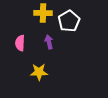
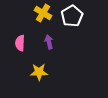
yellow cross: rotated 30 degrees clockwise
white pentagon: moved 3 px right, 5 px up
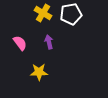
white pentagon: moved 1 px left, 2 px up; rotated 20 degrees clockwise
pink semicircle: rotated 140 degrees clockwise
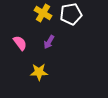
purple arrow: rotated 136 degrees counterclockwise
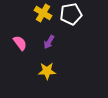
yellow star: moved 8 px right, 1 px up
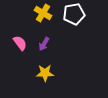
white pentagon: moved 3 px right
purple arrow: moved 5 px left, 2 px down
yellow star: moved 2 px left, 2 px down
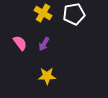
yellow star: moved 2 px right, 3 px down
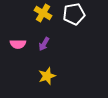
pink semicircle: moved 2 px left, 1 px down; rotated 126 degrees clockwise
yellow star: rotated 18 degrees counterclockwise
